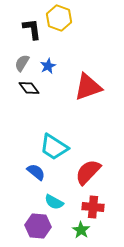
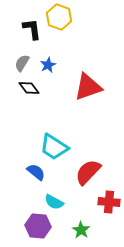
yellow hexagon: moved 1 px up
blue star: moved 1 px up
red cross: moved 16 px right, 5 px up
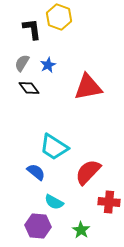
red triangle: rotated 8 degrees clockwise
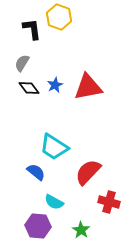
blue star: moved 7 px right, 20 px down
red cross: rotated 10 degrees clockwise
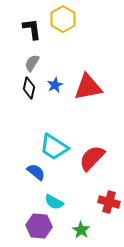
yellow hexagon: moved 4 px right, 2 px down; rotated 10 degrees clockwise
gray semicircle: moved 10 px right
black diamond: rotated 50 degrees clockwise
red semicircle: moved 4 px right, 14 px up
purple hexagon: moved 1 px right
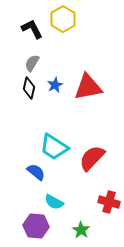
black L-shape: rotated 20 degrees counterclockwise
purple hexagon: moved 3 px left
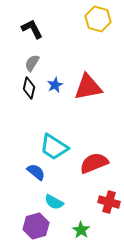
yellow hexagon: moved 35 px right; rotated 15 degrees counterclockwise
red semicircle: moved 2 px right, 5 px down; rotated 24 degrees clockwise
purple hexagon: rotated 20 degrees counterclockwise
